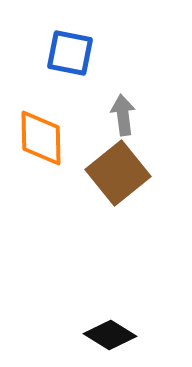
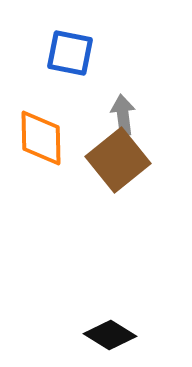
brown square: moved 13 px up
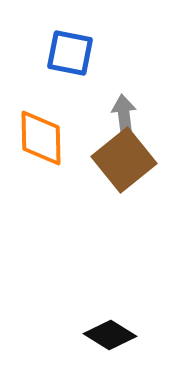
gray arrow: moved 1 px right
brown square: moved 6 px right
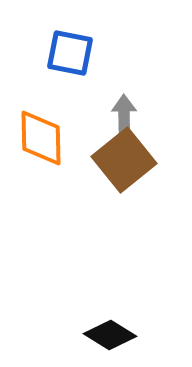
gray arrow: rotated 6 degrees clockwise
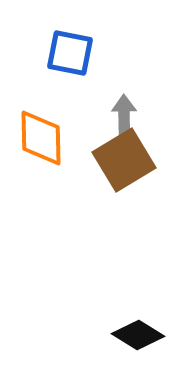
brown square: rotated 8 degrees clockwise
black diamond: moved 28 px right
